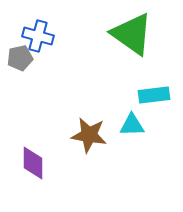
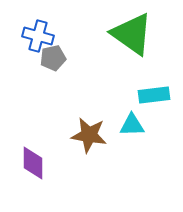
gray pentagon: moved 33 px right
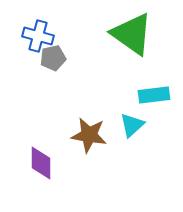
cyan triangle: rotated 40 degrees counterclockwise
purple diamond: moved 8 px right
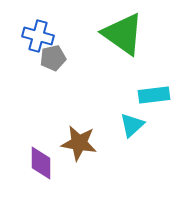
green triangle: moved 9 px left
brown star: moved 10 px left, 8 px down
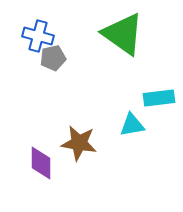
cyan rectangle: moved 5 px right, 3 px down
cyan triangle: rotated 32 degrees clockwise
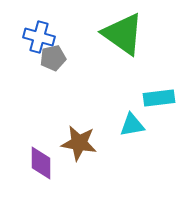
blue cross: moved 1 px right, 1 px down
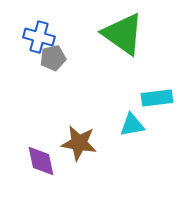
cyan rectangle: moved 2 px left
purple diamond: moved 2 px up; rotated 12 degrees counterclockwise
